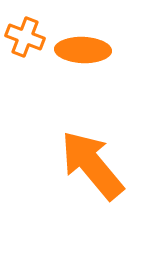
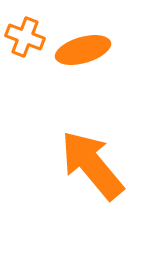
orange ellipse: rotated 18 degrees counterclockwise
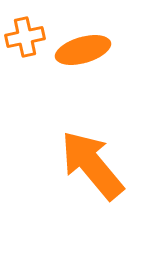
orange cross: rotated 33 degrees counterclockwise
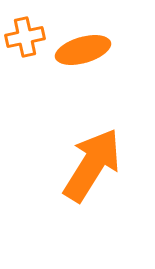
orange arrow: rotated 72 degrees clockwise
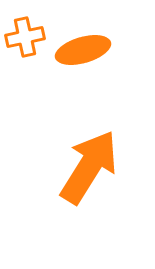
orange arrow: moved 3 px left, 2 px down
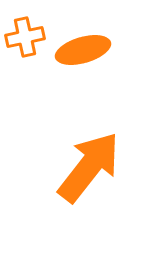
orange arrow: rotated 6 degrees clockwise
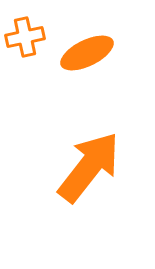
orange ellipse: moved 4 px right, 3 px down; rotated 10 degrees counterclockwise
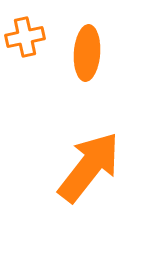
orange ellipse: rotated 60 degrees counterclockwise
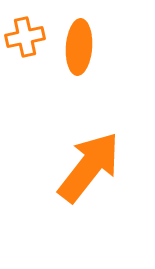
orange ellipse: moved 8 px left, 6 px up
